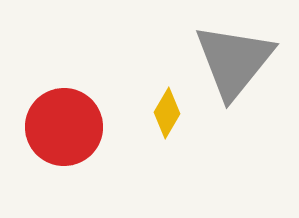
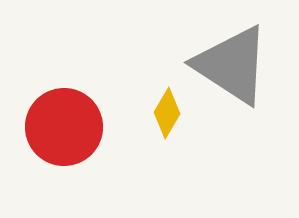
gray triangle: moved 2 px left, 4 px down; rotated 36 degrees counterclockwise
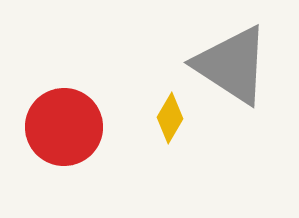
yellow diamond: moved 3 px right, 5 px down
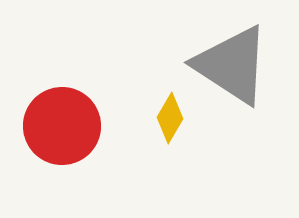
red circle: moved 2 px left, 1 px up
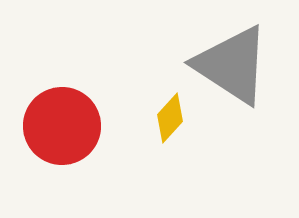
yellow diamond: rotated 12 degrees clockwise
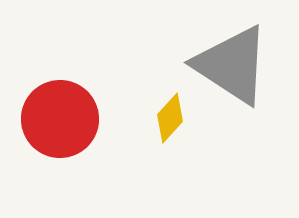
red circle: moved 2 px left, 7 px up
